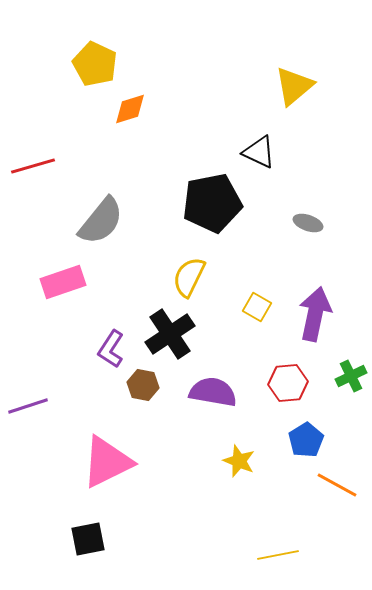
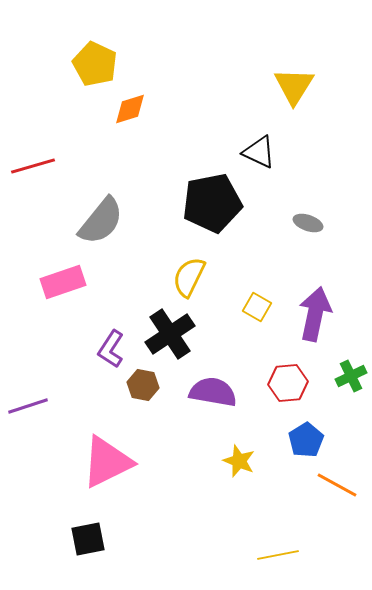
yellow triangle: rotated 18 degrees counterclockwise
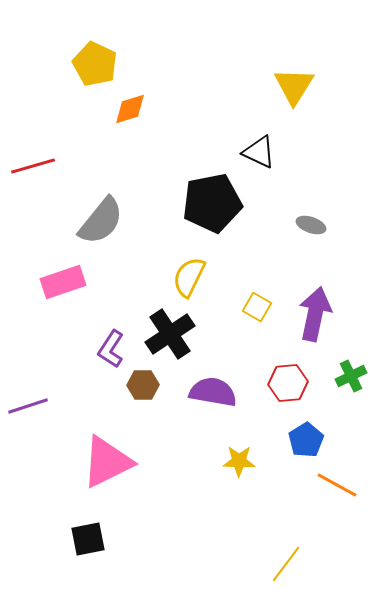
gray ellipse: moved 3 px right, 2 px down
brown hexagon: rotated 12 degrees counterclockwise
yellow star: rotated 20 degrees counterclockwise
yellow line: moved 8 px right, 9 px down; rotated 42 degrees counterclockwise
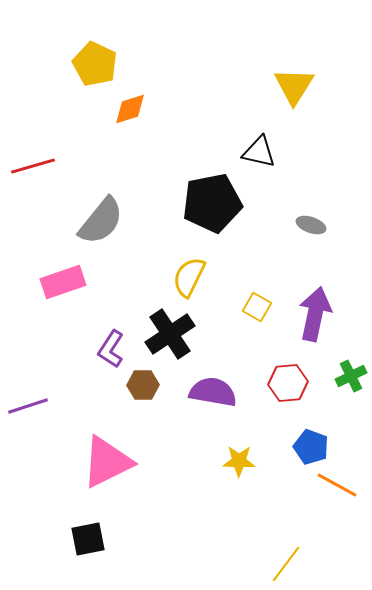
black triangle: rotated 12 degrees counterclockwise
blue pentagon: moved 5 px right, 7 px down; rotated 20 degrees counterclockwise
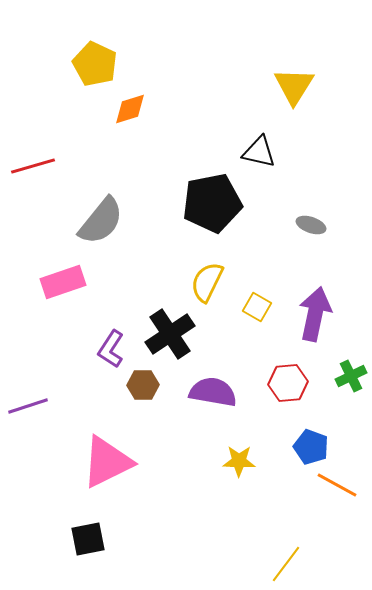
yellow semicircle: moved 18 px right, 5 px down
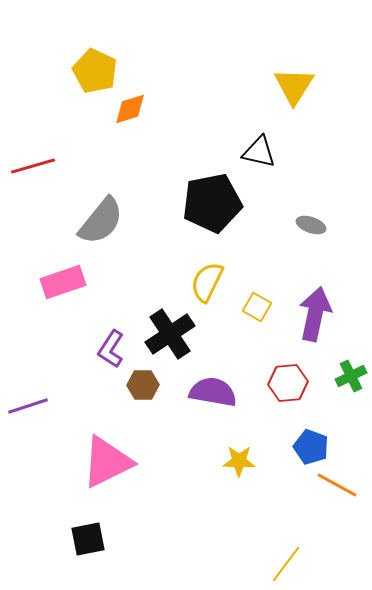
yellow pentagon: moved 7 px down
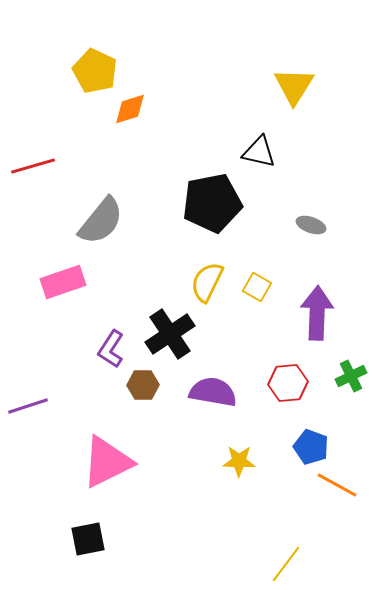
yellow square: moved 20 px up
purple arrow: moved 2 px right, 1 px up; rotated 10 degrees counterclockwise
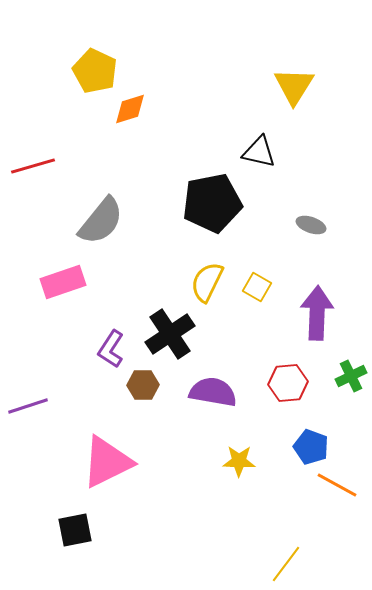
black square: moved 13 px left, 9 px up
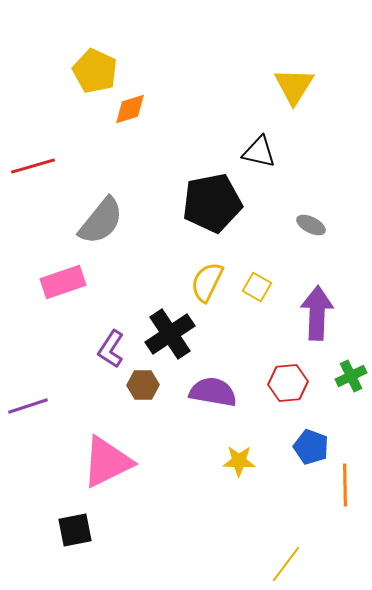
gray ellipse: rotated 8 degrees clockwise
orange line: moved 8 px right; rotated 60 degrees clockwise
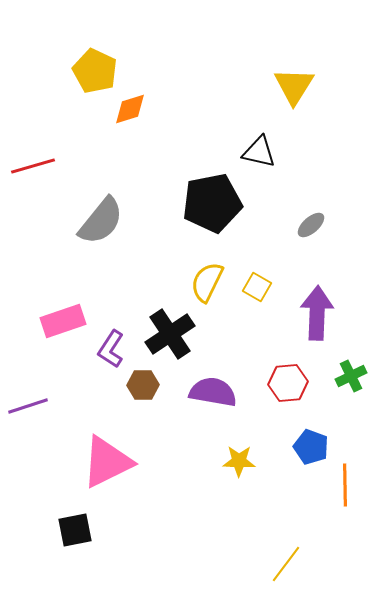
gray ellipse: rotated 68 degrees counterclockwise
pink rectangle: moved 39 px down
